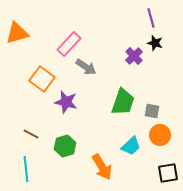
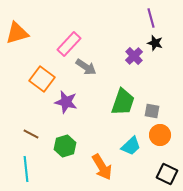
black square: moved 1 px left, 1 px down; rotated 35 degrees clockwise
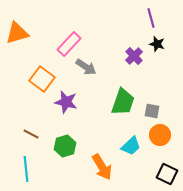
black star: moved 2 px right, 1 px down
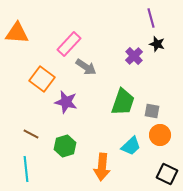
orange triangle: rotated 20 degrees clockwise
orange arrow: rotated 36 degrees clockwise
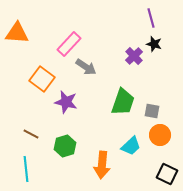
black star: moved 3 px left
orange arrow: moved 2 px up
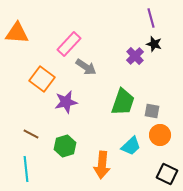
purple cross: moved 1 px right
purple star: rotated 25 degrees counterclockwise
